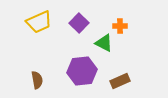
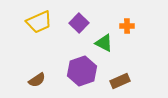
orange cross: moved 7 px right
purple hexagon: rotated 12 degrees counterclockwise
brown semicircle: rotated 66 degrees clockwise
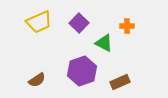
brown rectangle: moved 1 px down
